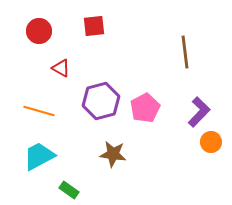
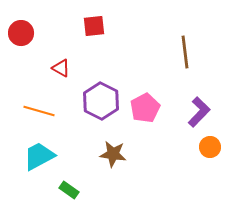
red circle: moved 18 px left, 2 px down
purple hexagon: rotated 18 degrees counterclockwise
orange circle: moved 1 px left, 5 px down
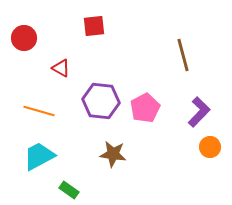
red circle: moved 3 px right, 5 px down
brown line: moved 2 px left, 3 px down; rotated 8 degrees counterclockwise
purple hexagon: rotated 21 degrees counterclockwise
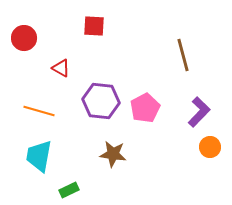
red square: rotated 10 degrees clockwise
cyan trapezoid: rotated 52 degrees counterclockwise
green rectangle: rotated 60 degrees counterclockwise
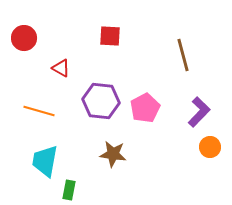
red square: moved 16 px right, 10 px down
cyan trapezoid: moved 6 px right, 5 px down
green rectangle: rotated 54 degrees counterclockwise
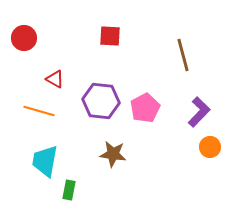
red triangle: moved 6 px left, 11 px down
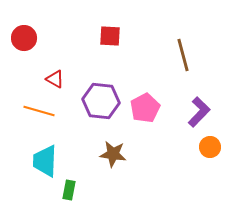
cyan trapezoid: rotated 8 degrees counterclockwise
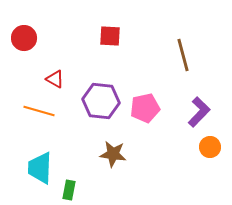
pink pentagon: rotated 16 degrees clockwise
cyan trapezoid: moved 5 px left, 7 px down
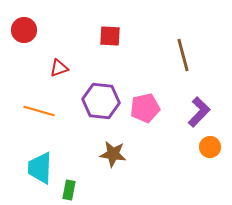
red circle: moved 8 px up
red triangle: moved 4 px right, 11 px up; rotated 48 degrees counterclockwise
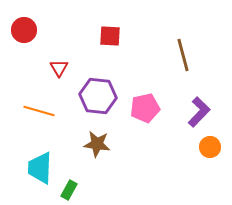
red triangle: rotated 42 degrees counterclockwise
purple hexagon: moved 3 px left, 5 px up
brown star: moved 16 px left, 10 px up
green rectangle: rotated 18 degrees clockwise
